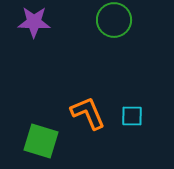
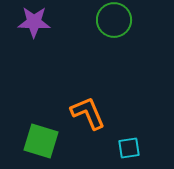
cyan square: moved 3 px left, 32 px down; rotated 10 degrees counterclockwise
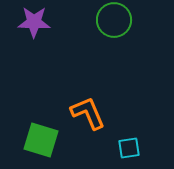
green square: moved 1 px up
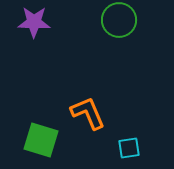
green circle: moved 5 px right
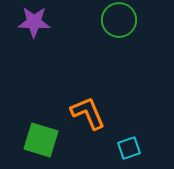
cyan square: rotated 10 degrees counterclockwise
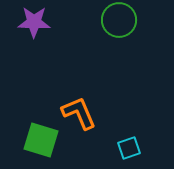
orange L-shape: moved 9 px left
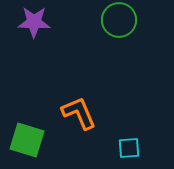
green square: moved 14 px left
cyan square: rotated 15 degrees clockwise
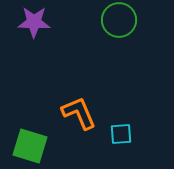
green square: moved 3 px right, 6 px down
cyan square: moved 8 px left, 14 px up
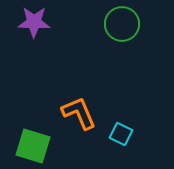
green circle: moved 3 px right, 4 px down
cyan square: rotated 30 degrees clockwise
green square: moved 3 px right
